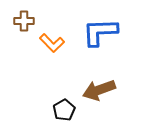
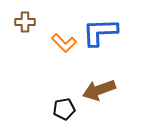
brown cross: moved 1 px right, 1 px down
orange L-shape: moved 12 px right
black pentagon: moved 1 px up; rotated 20 degrees clockwise
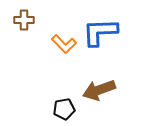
brown cross: moved 1 px left, 2 px up
orange L-shape: moved 1 px down
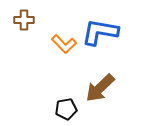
blue L-shape: rotated 12 degrees clockwise
brown arrow: moved 1 px right, 2 px up; rotated 24 degrees counterclockwise
black pentagon: moved 2 px right
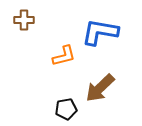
orange L-shape: moved 12 px down; rotated 60 degrees counterclockwise
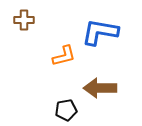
brown arrow: rotated 44 degrees clockwise
black pentagon: moved 1 px down
